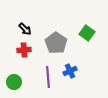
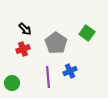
red cross: moved 1 px left, 1 px up; rotated 16 degrees counterclockwise
green circle: moved 2 px left, 1 px down
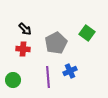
gray pentagon: rotated 10 degrees clockwise
red cross: rotated 24 degrees clockwise
green circle: moved 1 px right, 3 px up
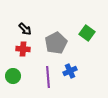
green circle: moved 4 px up
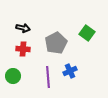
black arrow: moved 2 px left, 1 px up; rotated 32 degrees counterclockwise
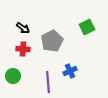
black arrow: rotated 24 degrees clockwise
green square: moved 6 px up; rotated 28 degrees clockwise
gray pentagon: moved 4 px left, 2 px up
purple line: moved 5 px down
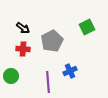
green circle: moved 2 px left
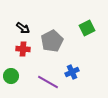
green square: moved 1 px down
blue cross: moved 2 px right, 1 px down
purple line: rotated 55 degrees counterclockwise
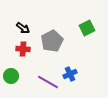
blue cross: moved 2 px left, 2 px down
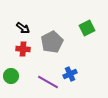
gray pentagon: moved 1 px down
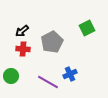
black arrow: moved 1 px left, 3 px down; rotated 104 degrees clockwise
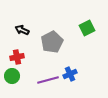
black arrow: moved 1 px up; rotated 64 degrees clockwise
red cross: moved 6 px left, 8 px down; rotated 16 degrees counterclockwise
green circle: moved 1 px right
purple line: moved 2 px up; rotated 45 degrees counterclockwise
